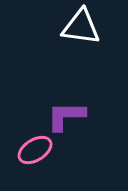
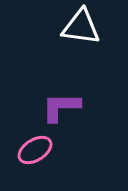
purple L-shape: moved 5 px left, 9 px up
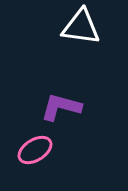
purple L-shape: rotated 15 degrees clockwise
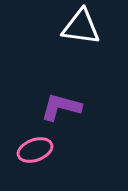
pink ellipse: rotated 12 degrees clockwise
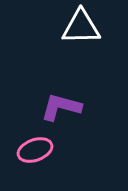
white triangle: rotated 9 degrees counterclockwise
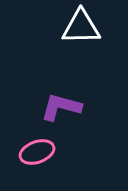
pink ellipse: moved 2 px right, 2 px down
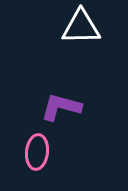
pink ellipse: rotated 64 degrees counterclockwise
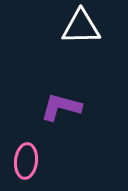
pink ellipse: moved 11 px left, 9 px down
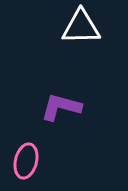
pink ellipse: rotated 8 degrees clockwise
